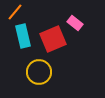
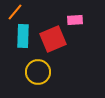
pink rectangle: moved 3 px up; rotated 42 degrees counterclockwise
cyan rectangle: rotated 15 degrees clockwise
yellow circle: moved 1 px left
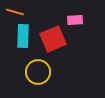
orange line: rotated 66 degrees clockwise
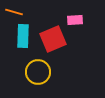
orange line: moved 1 px left
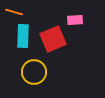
yellow circle: moved 4 px left
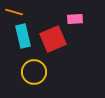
pink rectangle: moved 1 px up
cyan rectangle: rotated 15 degrees counterclockwise
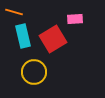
red square: rotated 8 degrees counterclockwise
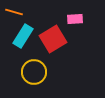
cyan rectangle: rotated 45 degrees clockwise
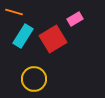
pink rectangle: rotated 28 degrees counterclockwise
yellow circle: moved 7 px down
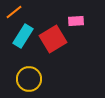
orange line: rotated 54 degrees counterclockwise
pink rectangle: moved 1 px right, 2 px down; rotated 28 degrees clockwise
yellow circle: moved 5 px left
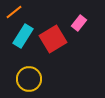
pink rectangle: moved 3 px right, 2 px down; rotated 49 degrees counterclockwise
